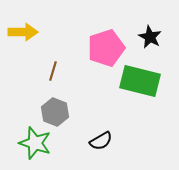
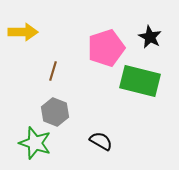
black semicircle: rotated 120 degrees counterclockwise
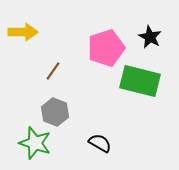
brown line: rotated 18 degrees clockwise
black semicircle: moved 1 px left, 2 px down
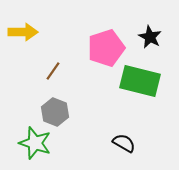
black semicircle: moved 24 px right
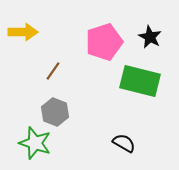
pink pentagon: moved 2 px left, 6 px up
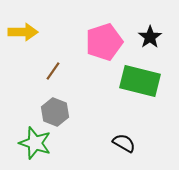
black star: rotated 10 degrees clockwise
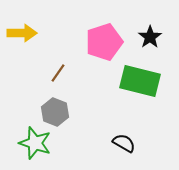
yellow arrow: moved 1 px left, 1 px down
brown line: moved 5 px right, 2 px down
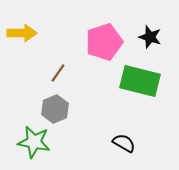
black star: rotated 20 degrees counterclockwise
gray hexagon: moved 3 px up; rotated 16 degrees clockwise
green star: moved 1 px left, 1 px up; rotated 8 degrees counterclockwise
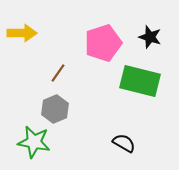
pink pentagon: moved 1 px left, 1 px down
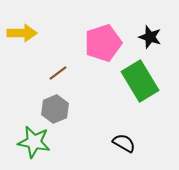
brown line: rotated 18 degrees clockwise
green rectangle: rotated 45 degrees clockwise
